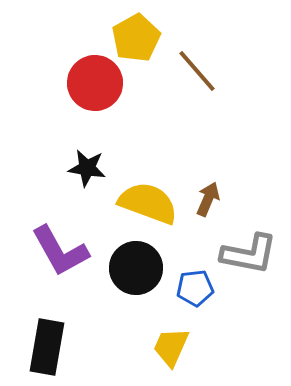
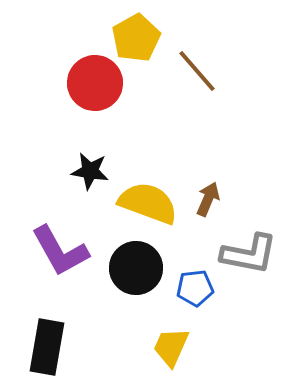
black star: moved 3 px right, 3 px down
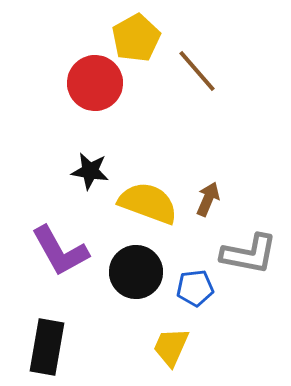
black circle: moved 4 px down
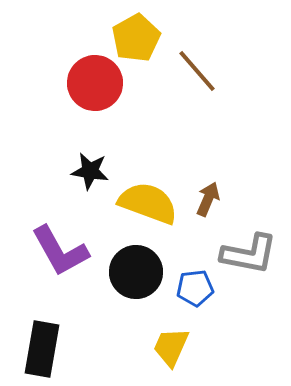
black rectangle: moved 5 px left, 2 px down
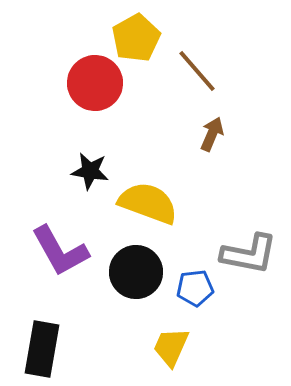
brown arrow: moved 4 px right, 65 px up
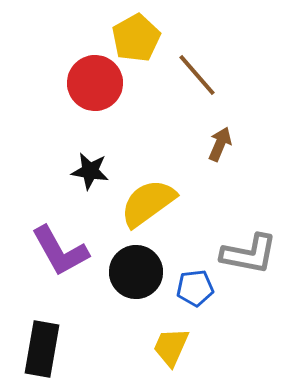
brown line: moved 4 px down
brown arrow: moved 8 px right, 10 px down
yellow semicircle: rotated 56 degrees counterclockwise
